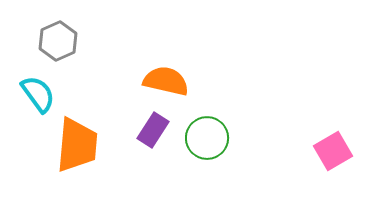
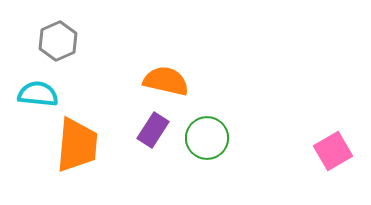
cyan semicircle: rotated 48 degrees counterclockwise
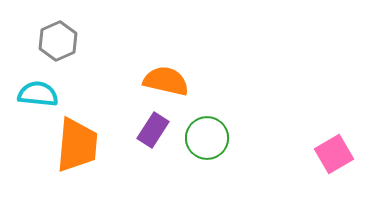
pink square: moved 1 px right, 3 px down
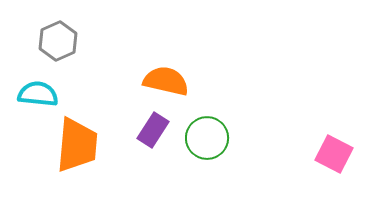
pink square: rotated 33 degrees counterclockwise
